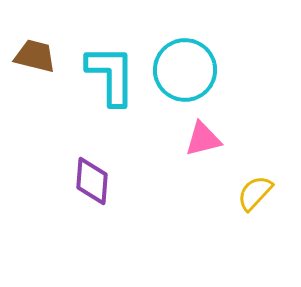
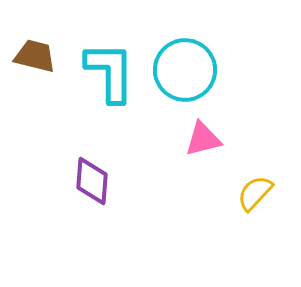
cyan L-shape: moved 1 px left, 3 px up
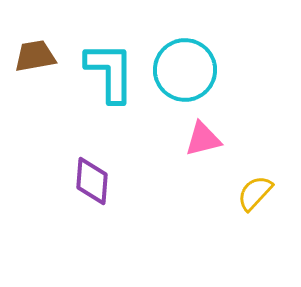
brown trapezoid: rotated 24 degrees counterclockwise
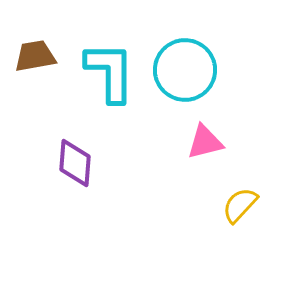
pink triangle: moved 2 px right, 3 px down
purple diamond: moved 17 px left, 18 px up
yellow semicircle: moved 15 px left, 12 px down
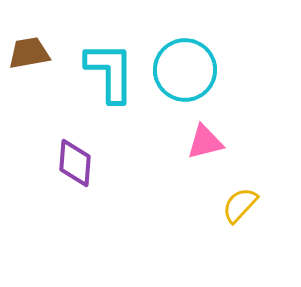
brown trapezoid: moved 6 px left, 3 px up
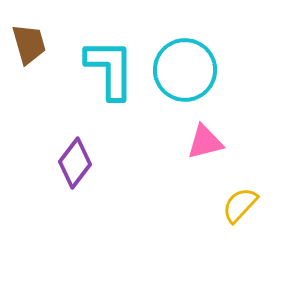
brown trapezoid: moved 9 px up; rotated 84 degrees clockwise
cyan L-shape: moved 3 px up
purple diamond: rotated 33 degrees clockwise
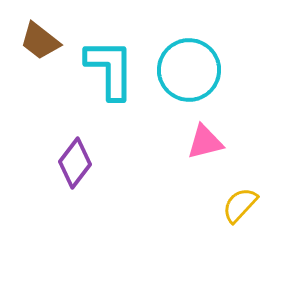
brown trapezoid: moved 11 px right, 3 px up; rotated 144 degrees clockwise
cyan circle: moved 4 px right
